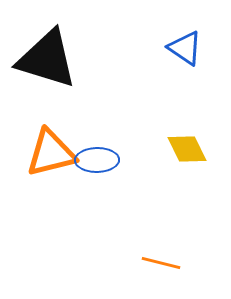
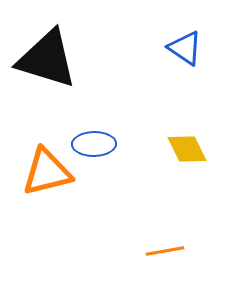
orange triangle: moved 4 px left, 19 px down
blue ellipse: moved 3 px left, 16 px up
orange line: moved 4 px right, 12 px up; rotated 24 degrees counterclockwise
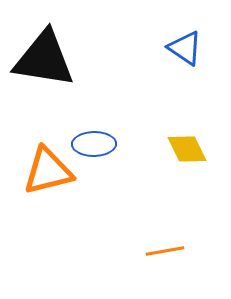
black triangle: moved 3 px left; rotated 8 degrees counterclockwise
orange triangle: moved 1 px right, 1 px up
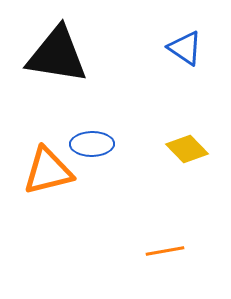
black triangle: moved 13 px right, 4 px up
blue ellipse: moved 2 px left
yellow diamond: rotated 18 degrees counterclockwise
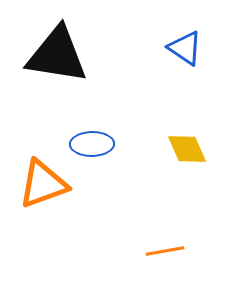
yellow diamond: rotated 21 degrees clockwise
orange triangle: moved 5 px left, 13 px down; rotated 6 degrees counterclockwise
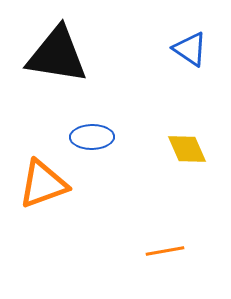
blue triangle: moved 5 px right, 1 px down
blue ellipse: moved 7 px up
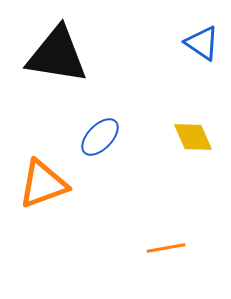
blue triangle: moved 12 px right, 6 px up
blue ellipse: moved 8 px right; rotated 45 degrees counterclockwise
yellow diamond: moved 6 px right, 12 px up
orange line: moved 1 px right, 3 px up
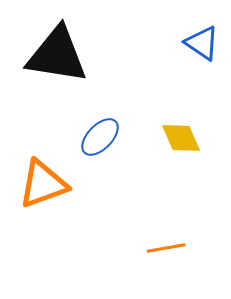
yellow diamond: moved 12 px left, 1 px down
